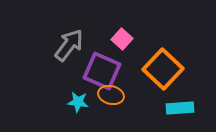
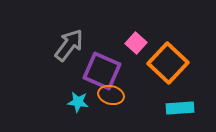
pink square: moved 14 px right, 4 px down
orange square: moved 5 px right, 6 px up
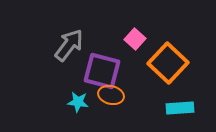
pink square: moved 1 px left, 4 px up
purple square: rotated 9 degrees counterclockwise
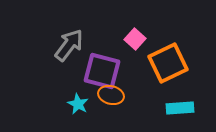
orange square: rotated 21 degrees clockwise
cyan star: moved 2 px down; rotated 20 degrees clockwise
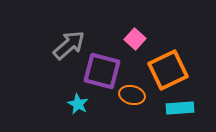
gray arrow: rotated 12 degrees clockwise
orange square: moved 7 px down
orange ellipse: moved 21 px right
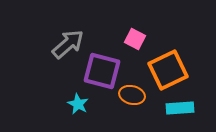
pink square: rotated 15 degrees counterclockwise
gray arrow: moved 1 px left, 1 px up
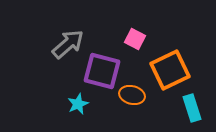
orange square: moved 2 px right
cyan star: rotated 20 degrees clockwise
cyan rectangle: moved 12 px right; rotated 76 degrees clockwise
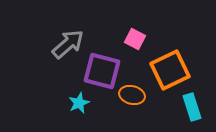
cyan star: moved 1 px right, 1 px up
cyan rectangle: moved 1 px up
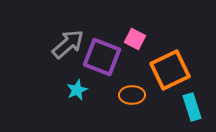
purple square: moved 14 px up; rotated 6 degrees clockwise
orange ellipse: rotated 15 degrees counterclockwise
cyan star: moved 2 px left, 13 px up
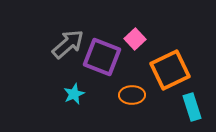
pink square: rotated 20 degrees clockwise
cyan star: moved 3 px left, 4 px down
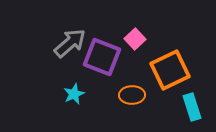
gray arrow: moved 2 px right, 1 px up
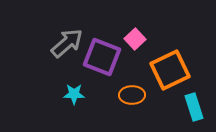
gray arrow: moved 3 px left
cyan star: rotated 25 degrees clockwise
cyan rectangle: moved 2 px right
